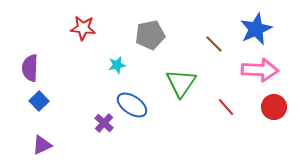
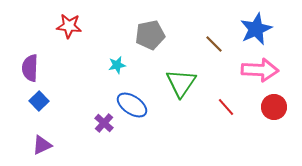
red star: moved 14 px left, 2 px up
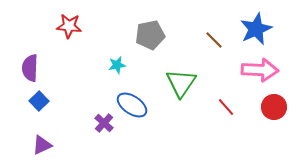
brown line: moved 4 px up
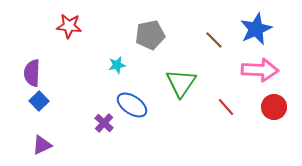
purple semicircle: moved 2 px right, 5 px down
